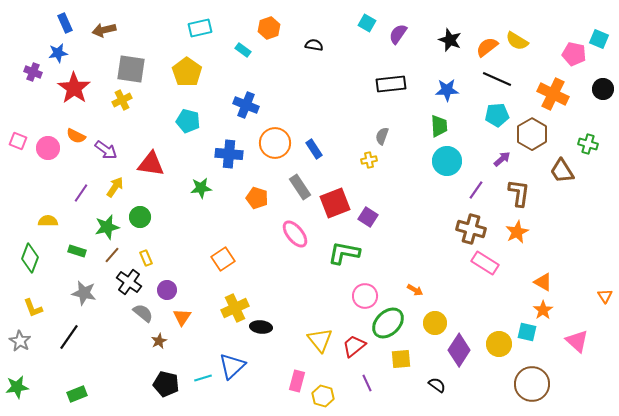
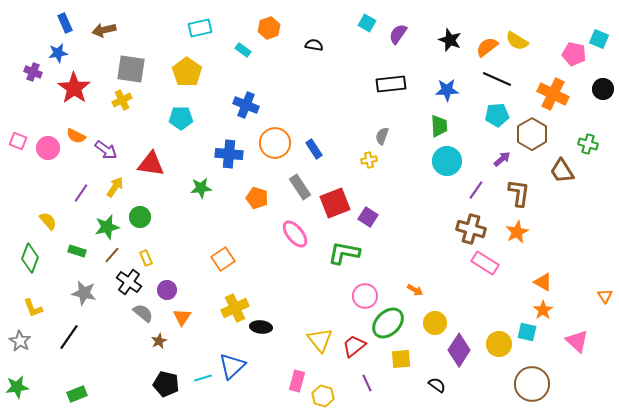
cyan pentagon at (188, 121): moved 7 px left, 3 px up; rotated 15 degrees counterclockwise
yellow semicircle at (48, 221): rotated 48 degrees clockwise
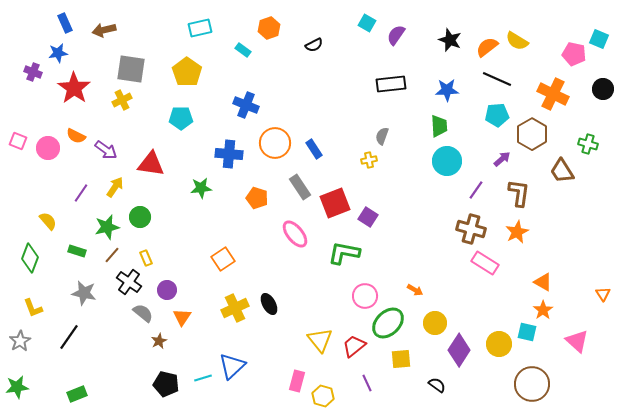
purple semicircle at (398, 34): moved 2 px left, 1 px down
black semicircle at (314, 45): rotated 144 degrees clockwise
orange triangle at (605, 296): moved 2 px left, 2 px up
black ellipse at (261, 327): moved 8 px right, 23 px up; rotated 55 degrees clockwise
gray star at (20, 341): rotated 10 degrees clockwise
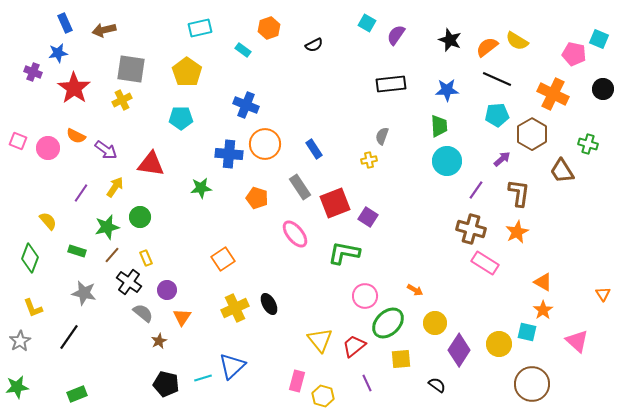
orange circle at (275, 143): moved 10 px left, 1 px down
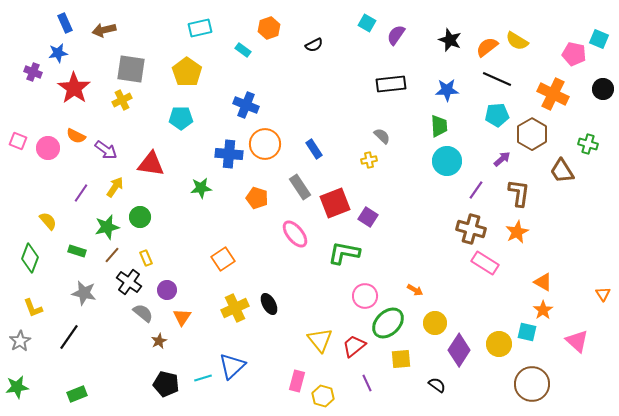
gray semicircle at (382, 136): rotated 114 degrees clockwise
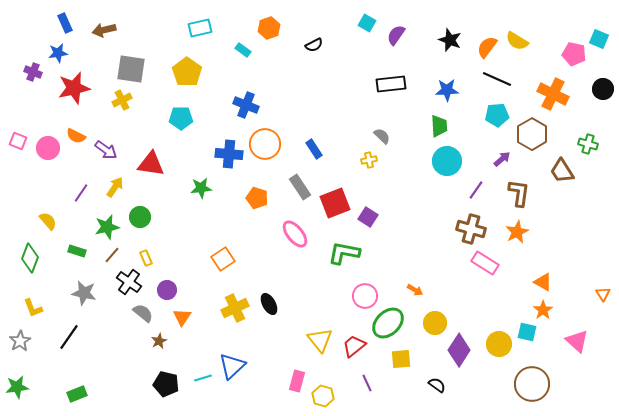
orange semicircle at (487, 47): rotated 15 degrees counterclockwise
red star at (74, 88): rotated 24 degrees clockwise
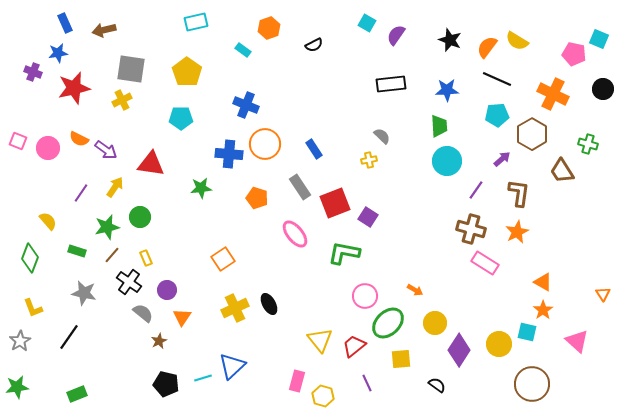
cyan rectangle at (200, 28): moved 4 px left, 6 px up
orange semicircle at (76, 136): moved 3 px right, 3 px down
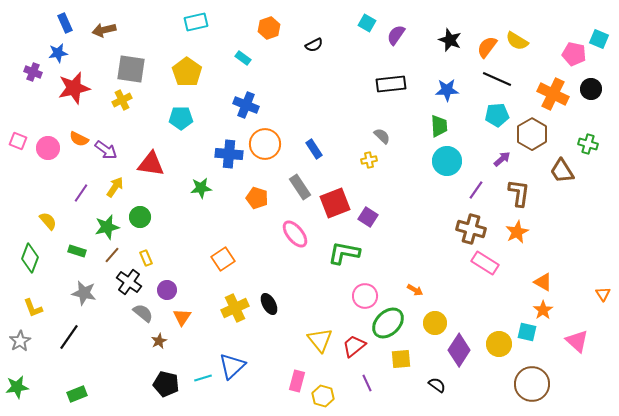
cyan rectangle at (243, 50): moved 8 px down
black circle at (603, 89): moved 12 px left
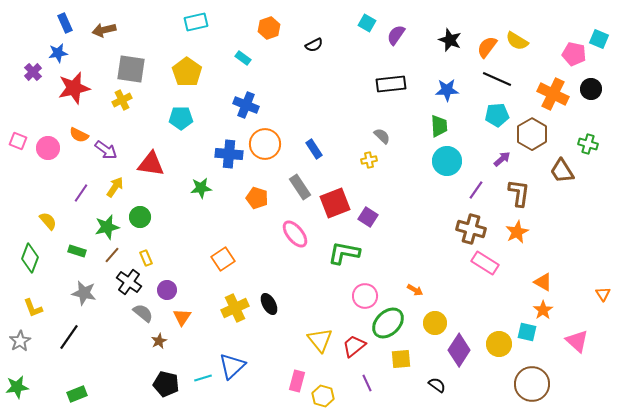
purple cross at (33, 72): rotated 24 degrees clockwise
orange semicircle at (79, 139): moved 4 px up
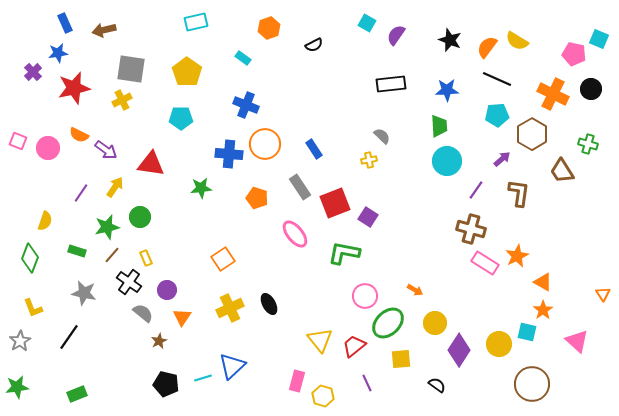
yellow semicircle at (48, 221): moved 3 px left; rotated 60 degrees clockwise
orange star at (517, 232): moved 24 px down
yellow cross at (235, 308): moved 5 px left
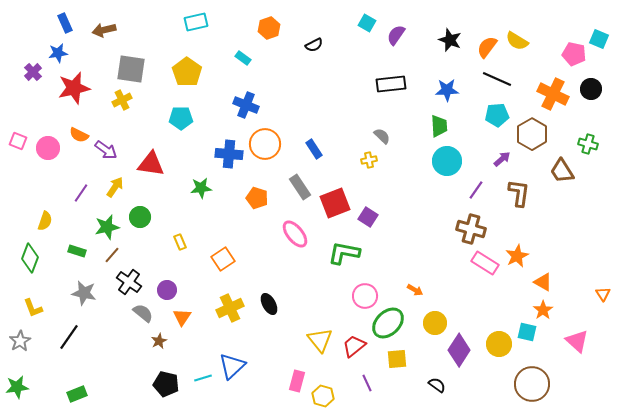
yellow rectangle at (146, 258): moved 34 px right, 16 px up
yellow square at (401, 359): moved 4 px left
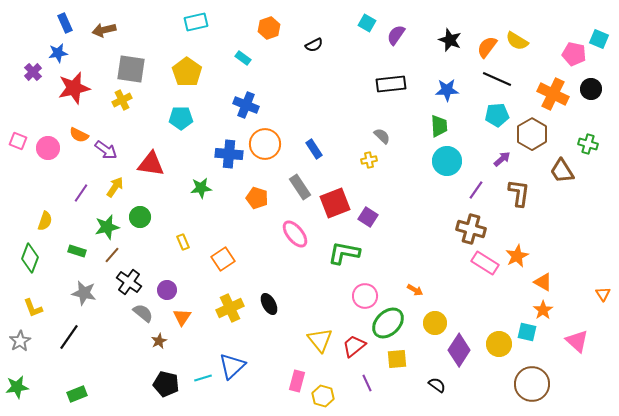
yellow rectangle at (180, 242): moved 3 px right
